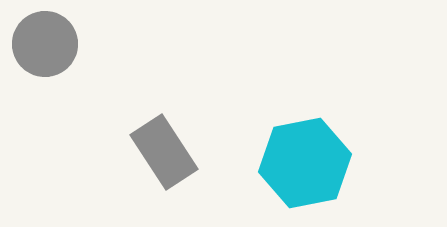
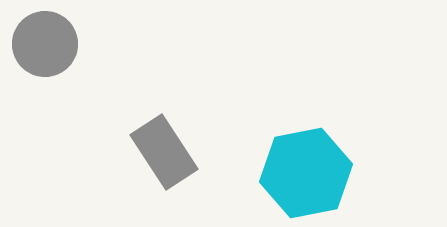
cyan hexagon: moved 1 px right, 10 px down
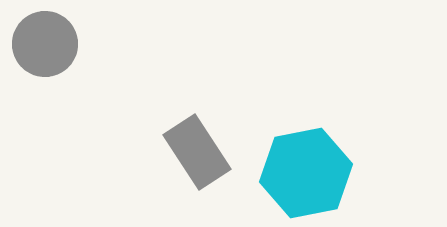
gray rectangle: moved 33 px right
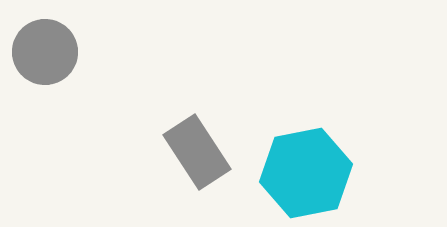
gray circle: moved 8 px down
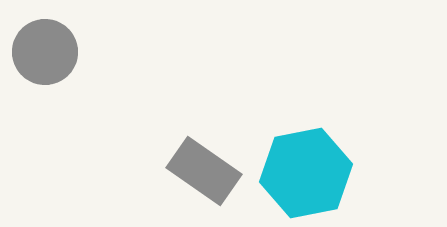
gray rectangle: moved 7 px right, 19 px down; rotated 22 degrees counterclockwise
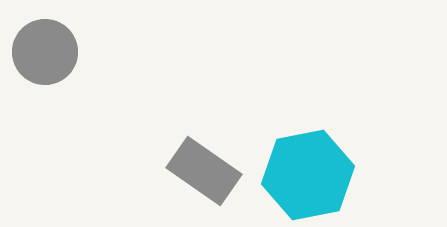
cyan hexagon: moved 2 px right, 2 px down
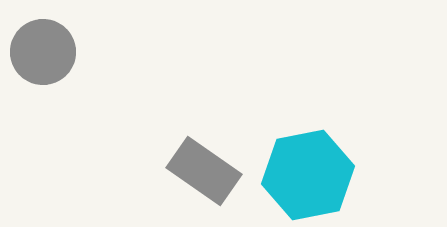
gray circle: moved 2 px left
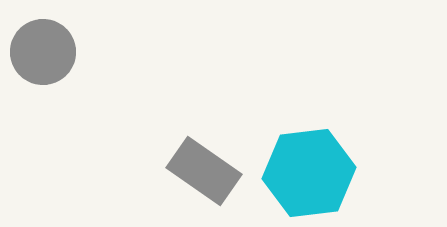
cyan hexagon: moved 1 px right, 2 px up; rotated 4 degrees clockwise
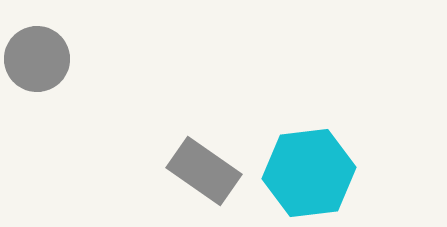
gray circle: moved 6 px left, 7 px down
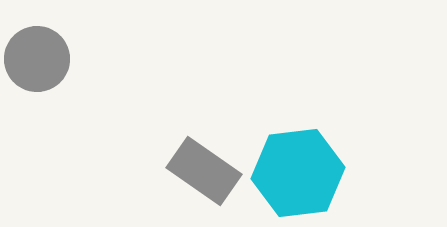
cyan hexagon: moved 11 px left
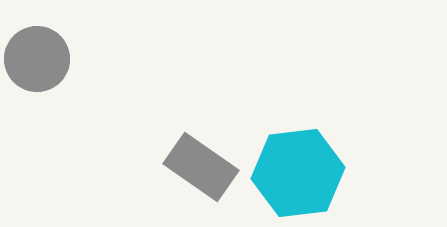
gray rectangle: moved 3 px left, 4 px up
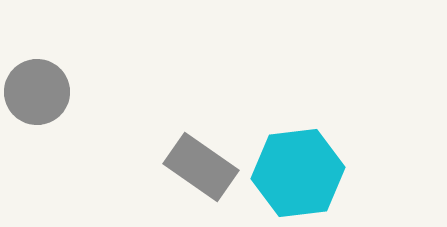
gray circle: moved 33 px down
